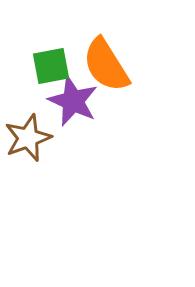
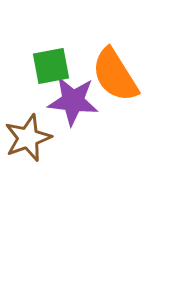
orange semicircle: moved 9 px right, 10 px down
purple star: rotated 18 degrees counterclockwise
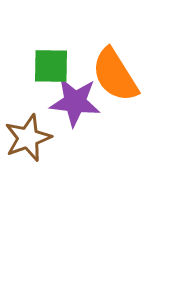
green square: rotated 12 degrees clockwise
purple star: moved 2 px right, 1 px down
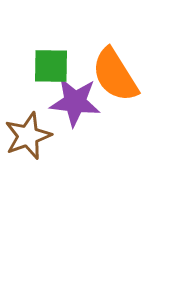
brown star: moved 2 px up
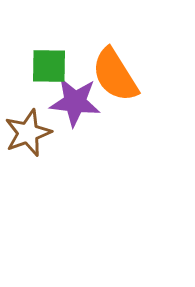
green square: moved 2 px left
brown star: moved 3 px up
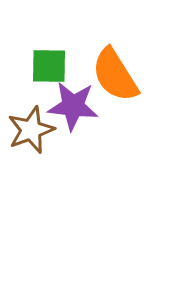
purple star: moved 2 px left, 4 px down
brown star: moved 3 px right, 3 px up
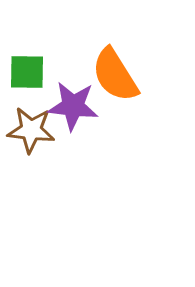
green square: moved 22 px left, 6 px down
brown star: rotated 27 degrees clockwise
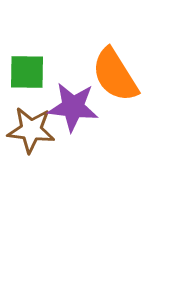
purple star: moved 1 px down
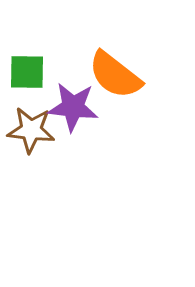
orange semicircle: rotated 20 degrees counterclockwise
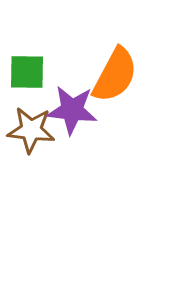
orange semicircle: rotated 100 degrees counterclockwise
purple star: moved 1 px left, 3 px down
